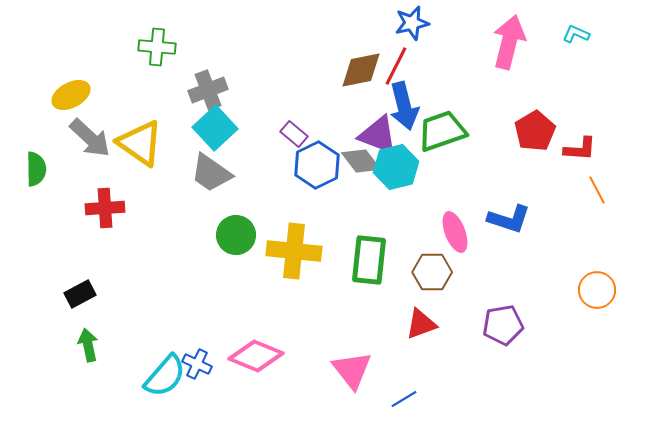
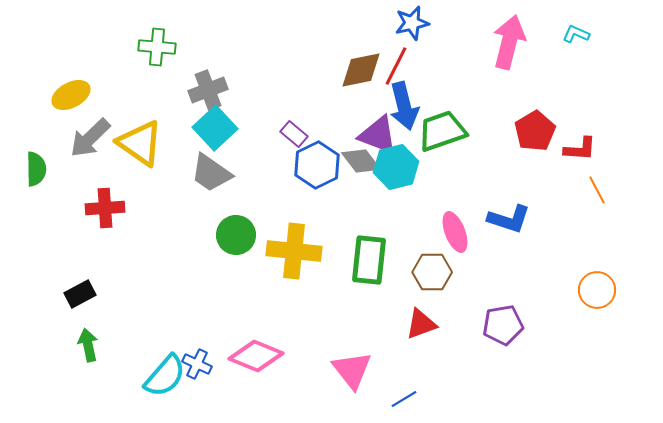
gray arrow: rotated 93 degrees clockwise
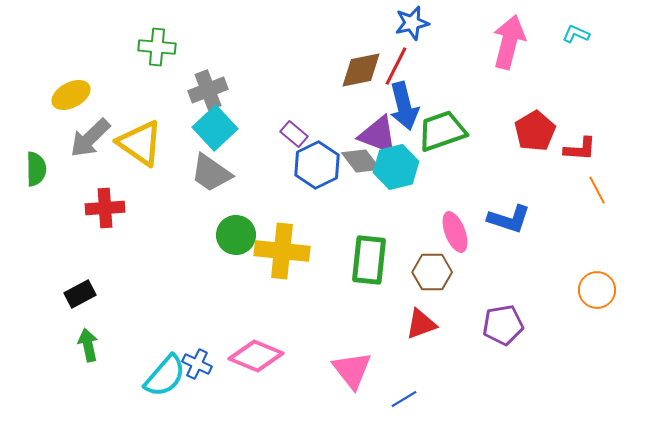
yellow cross: moved 12 px left
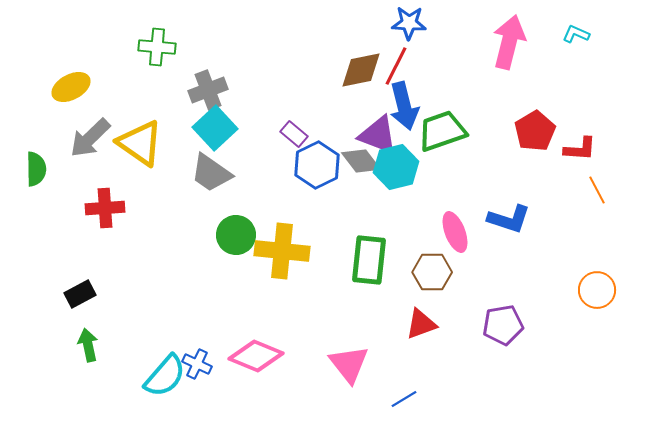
blue star: moved 3 px left; rotated 16 degrees clockwise
yellow ellipse: moved 8 px up
pink triangle: moved 3 px left, 6 px up
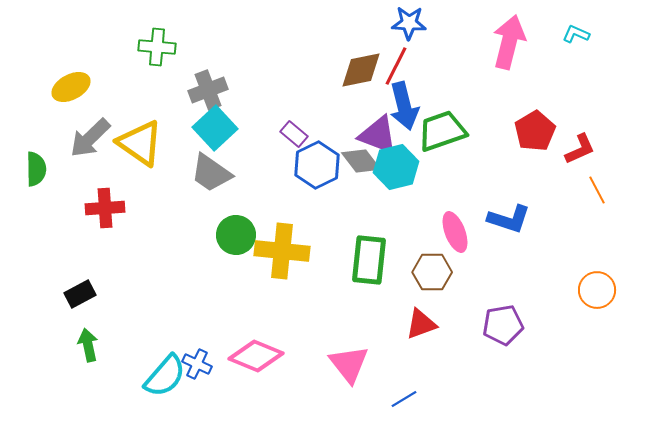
red L-shape: rotated 28 degrees counterclockwise
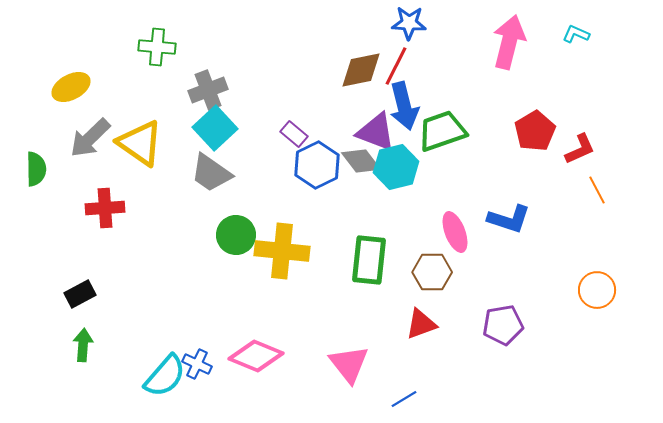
purple triangle: moved 2 px left, 3 px up
green arrow: moved 5 px left; rotated 16 degrees clockwise
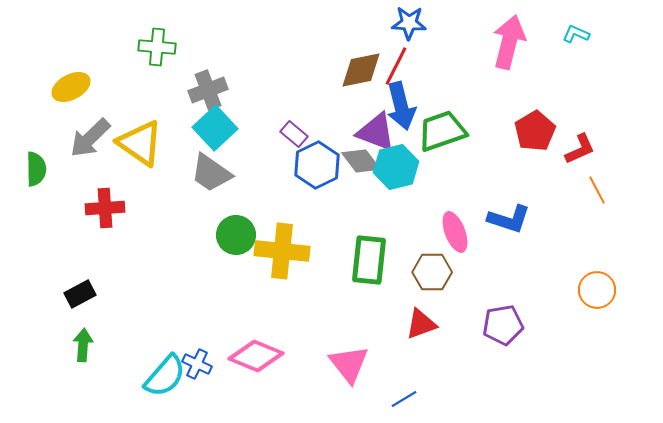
blue arrow: moved 3 px left
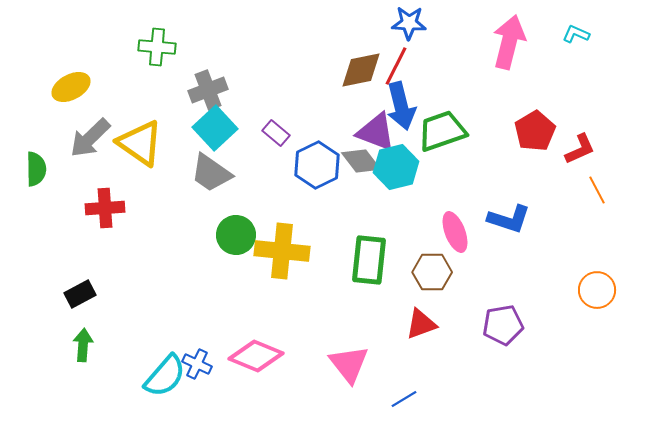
purple rectangle: moved 18 px left, 1 px up
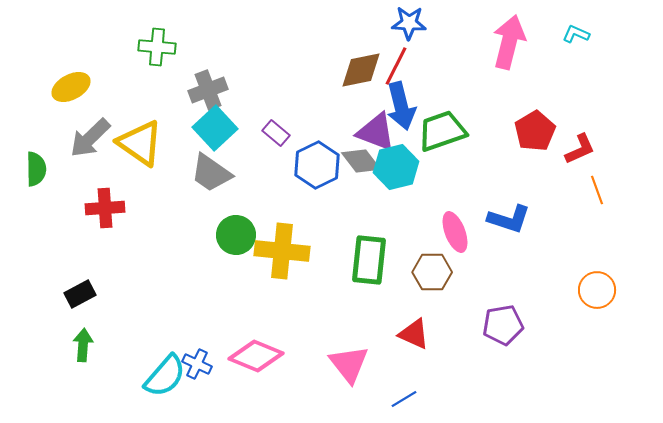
orange line: rotated 8 degrees clockwise
red triangle: moved 7 px left, 10 px down; rotated 44 degrees clockwise
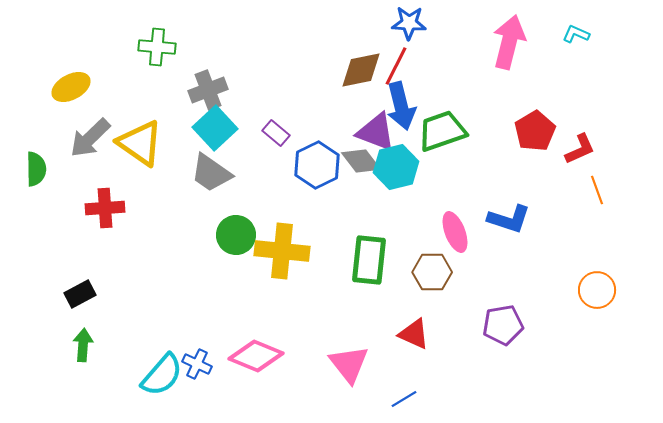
cyan semicircle: moved 3 px left, 1 px up
